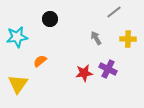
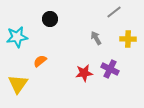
purple cross: moved 2 px right
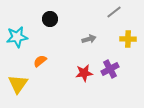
gray arrow: moved 7 px left, 1 px down; rotated 104 degrees clockwise
purple cross: rotated 36 degrees clockwise
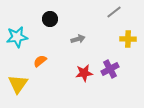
gray arrow: moved 11 px left
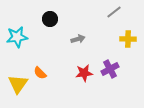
orange semicircle: moved 12 px down; rotated 96 degrees counterclockwise
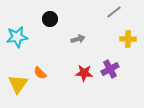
red star: rotated 12 degrees clockwise
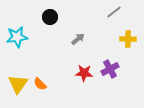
black circle: moved 2 px up
gray arrow: rotated 24 degrees counterclockwise
orange semicircle: moved 11 px down
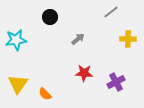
gray line: moved 3 px left
cyan star: moved 1 px left, 3 px down
purple cross: moved 6 px right, 13 px down
orange semicircle: moved 5 px right, 10 px down
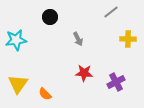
gray arrow: rotated 104 degrees clockwise
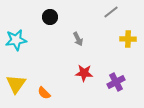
yellow triangle: moved 2 px left
orange semicircle: moved 1 px left, 1 px up
